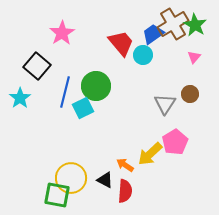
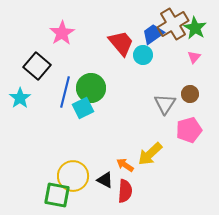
green star: moved 3 px down
green circle: moved 5 px left, 2 px down
pink pentagon: moved 14 px right, 12 px up; rotated 15 degrees clockwise
yellow circle: moved 2 px right, 2 px up
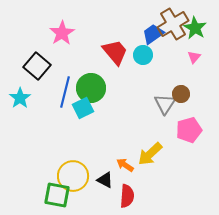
red trapezoid: moved 6 px left, 9 px down
brown circle: moved 9 px left
red semicircle: moved 2 px right, 5 px down
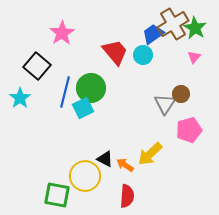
yellow circle: moved 12 px right
black triangle: moved 21 px up
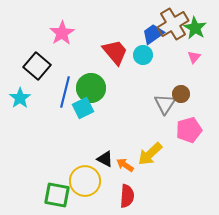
yellow circle: moved 5 px down
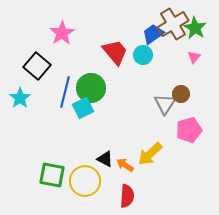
green square: moved 5 px left, 20 px up
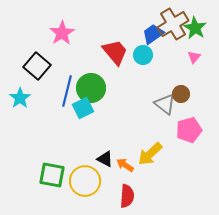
blue line: moved 2 px right, 1 px up
gray triangle: rotated 25 degrees counterclockwise
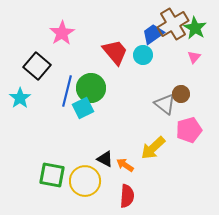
yellow arrow: moved 3 px right, 6 px up
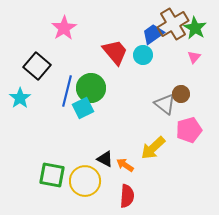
pink star: moved 2 px right, 5 px up
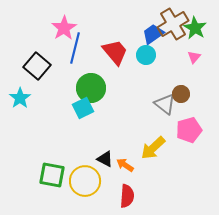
cyan circle: moved 3 px right
blue line: moved 8 px right, 43 px up
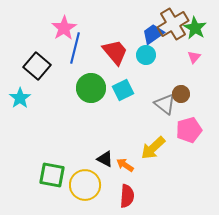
cyan square: moved 40 px right, 18 px up
yellow circle: moved 4 px down
